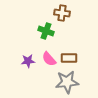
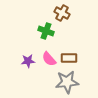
brown cross: rotated 21 degrees clockwise
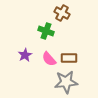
purple star: moved 3 px left, 6 px up; rotated 24 degrees counterclockwise
gray star: moved 1 px left
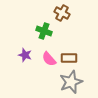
green cross: moved 2 px left
purple star: rotated 24 degrees counterclockwise
gray star: moved 5 px right; rotated 15 degrees counterclockwise
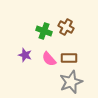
brown cross: moved 4 px right, 14 px down
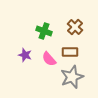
brown cross: moved 9 px right; rotated 14 degrees clockwise
brown rectangle: moved 1 px right, 6 px up
gray star: moved 1 px right, 5 px up
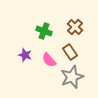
brown rectangle: rotated 56 degrees clockwise
pink semicircle: moved 1 px down
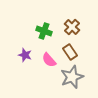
brown cross: moved 3 px left
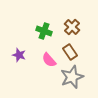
purple star: moved 6 px left
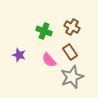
brown cross: rotated 14 degrees counterclockwise
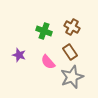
pink semicircle: moved 1 px left, 2 px down
